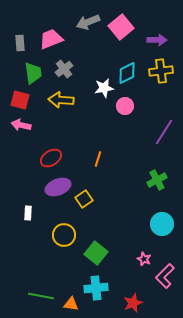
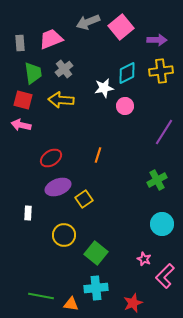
red square: moved 3 px right
orange line: moved 4 px up
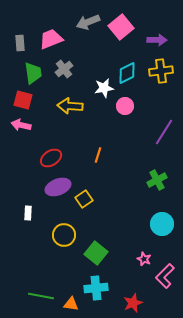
yellow arrow: moved 9 px right, 6 px down
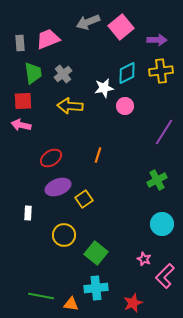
pink trapezoid: moved 3 px left
gray cross: moved 1 px left, 5 px down
red square: moved 1 px down; rotated 18 degrees counterclockwise
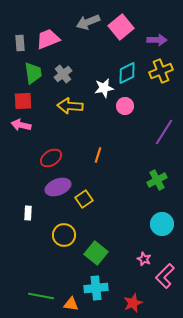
yellow cross: rotated 15 degrees counterclockwise
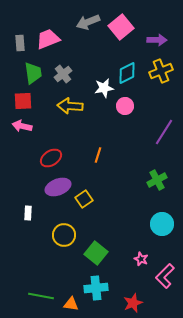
pink arrow: moved 1 px right, 1 px down
pink star: moved 3 px left
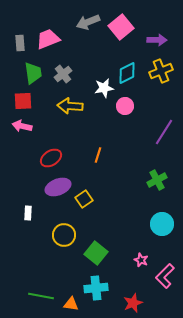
pink star: moved 1 px down
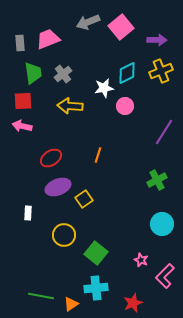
orange triangle: rotated 42 degrees counterclockwise
